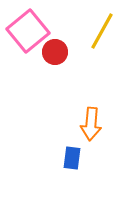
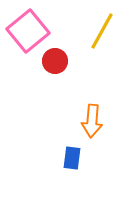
red circle: moved 9 px down
orange arrow: moved 1 px right, 3 px up
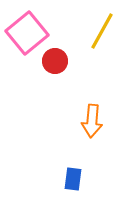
pink square: moved 1 px left, 2 px down
blue rectangle: moved 1 px right, 21 px down
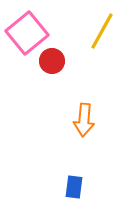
red circle: moved 3 px left
orange arrow: moved 8 px left, 1 px up
blue rectangle: moved 1 px right, 8 px down
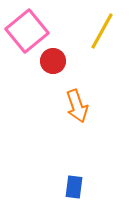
pink square: moved 2 px up
red circle: moved 1 px right
orange arrow: moved 7 px left, 14 px up; rotated 24 degrees counterclockwise
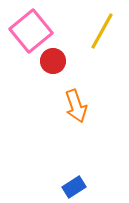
pink square: moved 4 px right
orange arrow: moved 1 px left
blue rectangle: rotated 50 degrees clockwise
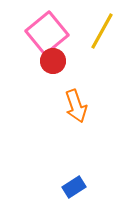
pink square: moved 16 px right, 2 px down
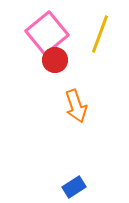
yellow line: moved 2 px left, 3 px down; rotated 9 degrees counterclockwise
red circle: moved 2 px right, 1 px up
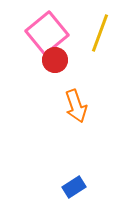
yellow line: moved 1 px up
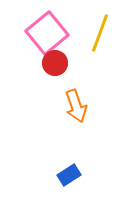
red circle: moved 3 px down
blue rectangle: moved 5 px left, 12 px up
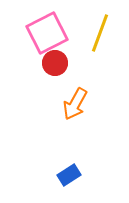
pink square: rotated 12 degrees clockwise
orange arrow: moved 1 px left, 2 px up; rotated 48 degrees clockwise
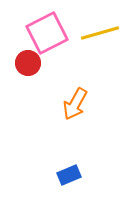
yellow line: rotated 54 degrees clockwise
red circle: moved 27 px left
blue rectangle: rotated 10 degrees clockwise
